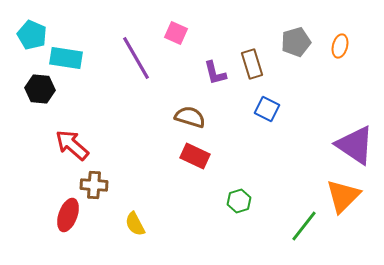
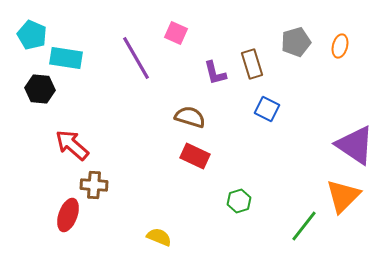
yellow semicircle: moved 24 px right, 13 px down; rotated 140 degrees clockwise
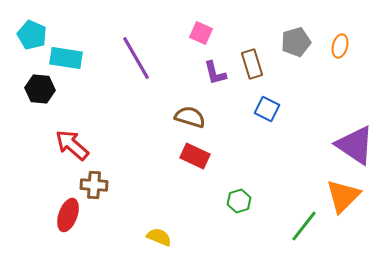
pink square: moved 25 px right
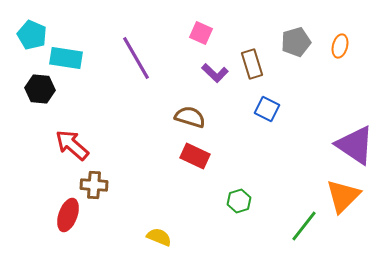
purple L-shape: rotated 32 degrees counterclockwise
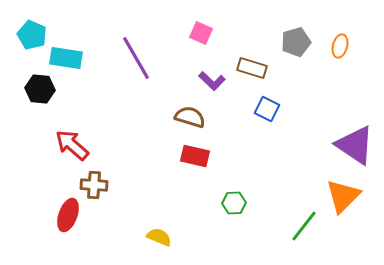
brown rectangle: moved 4 px down; rotated 56 degrees counterclockwise
purple L-shape: moved 3 px left, 8 px down
red rectangle: rotated 12 degrees counterclockwise
green hexagon: moved 5 px left, 2 px down; rotated 15 degrees clockwise
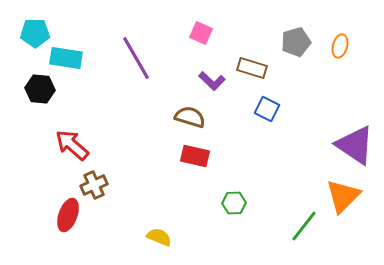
cyan pentagon: moved 3 px right, 2 px up; rotated 24 degrees counterclockwise
brown cross: rotated 28 degrees counterclockwise
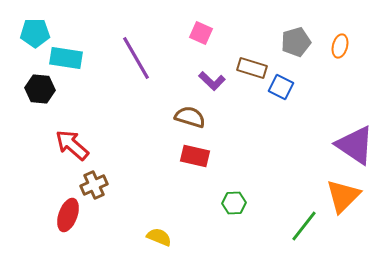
blue square: moved 14 px right, 22 px up
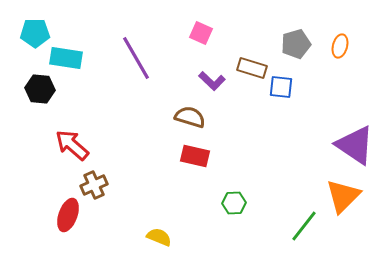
gray pentagon: moved 2 px down
blue square: rotated 20 degrees counterclockwise
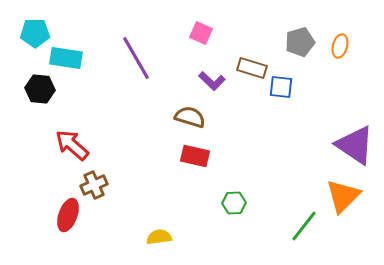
gray pentagon: moved 4 px right, 2 px up
yellow semicircle: rotated 30 degrees counterclockwise
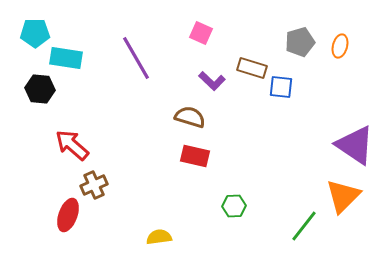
green hexagon: moved 3 px down
